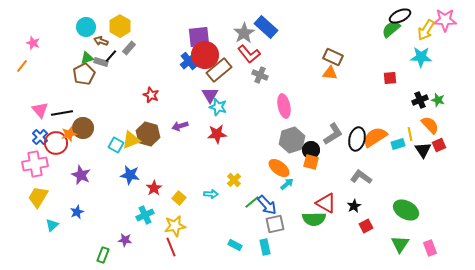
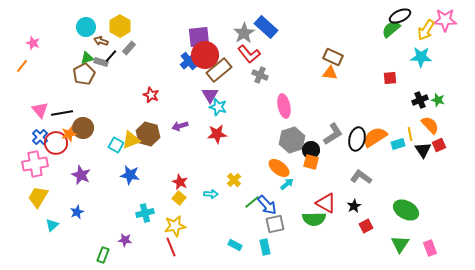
red star at (154, 188): moved 26 px right, 6 px up; rotated 14 degrees counterclockwise
cyan cross at (145, 215): moved 2 px up; rotated 12 degrees clockwise
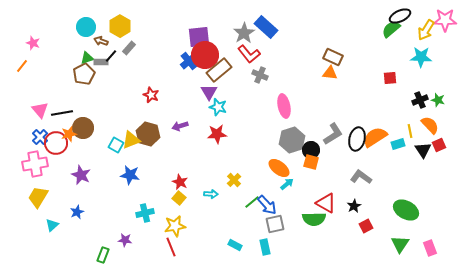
gray rectangle at (101, 62): rotated 16 degrees counterclockwise
purple triangle at (210, 95): moved 1 px left, 3 px up
yellow line at (410, 134): moved 3 px up
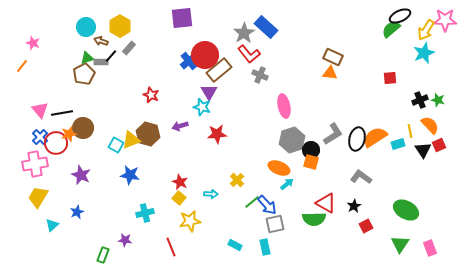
purple square at (199, 37): moved 17 px left, 19 px up
cyan star at (421, 57): moved 3 px right, 4 px up; rotated 25 degrees counterclockwise
cyan star at (218, 107): moved 16 px left
orange ellipse at (279, 168): rotated 15 degrees counterclockwise
yellow cross at (234, 180): moved 3 px right
yellow star at (175, 226): moved 15 px right, 5 px up
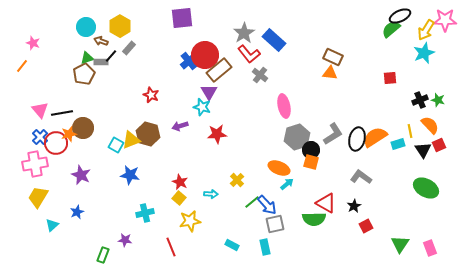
blue rectangle at (266, 27): moved 8 px right, 13 px down
gray cross at (260, 75): rotated 14 degrees clockwise
gray hexagon at (292, 140): moved 5 px right, 3 px up
green ellipse at (406, 210): moved 20 px right, 22 px up
cyan rectangle at (235, 245): moved 3 px left
